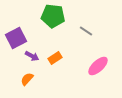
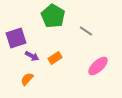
green pentagon: rotated 25 degrees clockwise
purple square: rotated 10 degrees clockwise
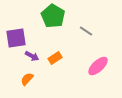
purple square: rotated 10 degrees clockwise
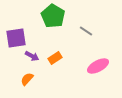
pink ellipse: rotated 15 degrees clockwise
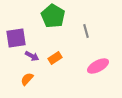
gray line: rotated 40 degrees clockwise
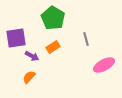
green pentagon: moved 2 px down
gray line: moved 8 px down
orange rectangle: moved 2 px left, 11 px up
pink ellipse: moved 6 px right, 1 px up
orange semicircle: moved 2 px right, 2 px up
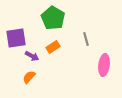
pink ellipse: rotated 55 degrees counterclockwise
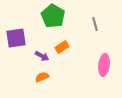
green pentagon: moved 2 px up
gray line: moved 9 px right, 15 px up
orange rectangle: moved 9 px right
purple arrow: moved 10 px right
orange semicircle: moved 13 px right; rotated 24 degrees clockwise
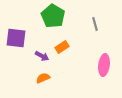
purple square: rotated 15 degrees clockwise
orange semicircle: moved 1 px right, 1 px down
